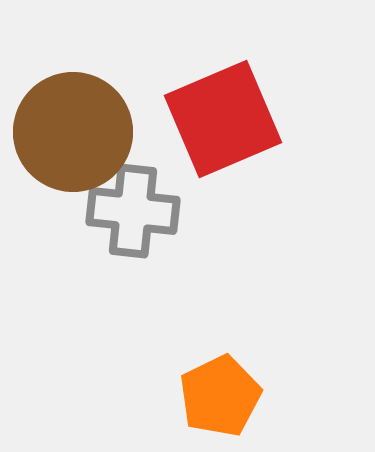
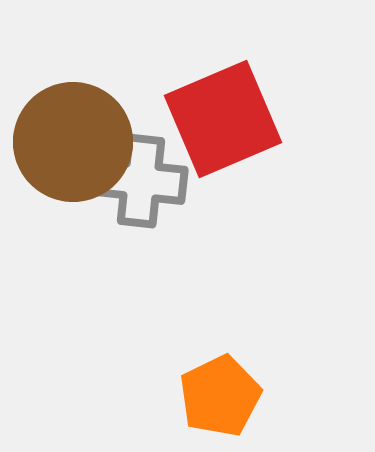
brown circle: moved 10 px down
gray cross: moved 8 px right, 30 px up
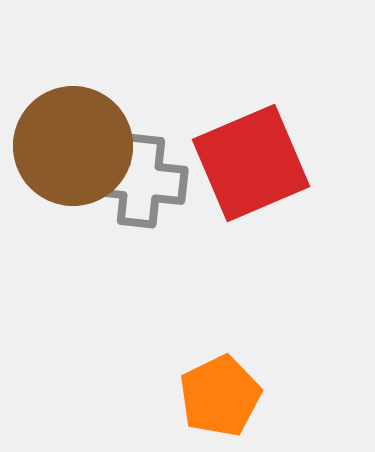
red square: moved 28 px right, 44 px down
brown circle: moved 4 px down
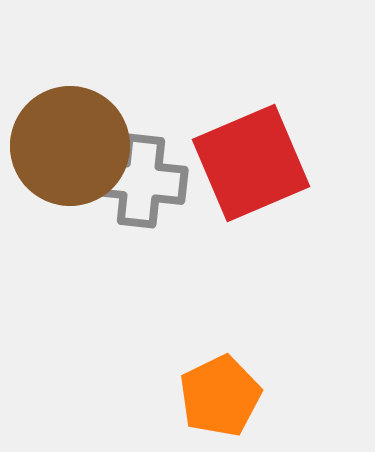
brown circle: moved 3 px left
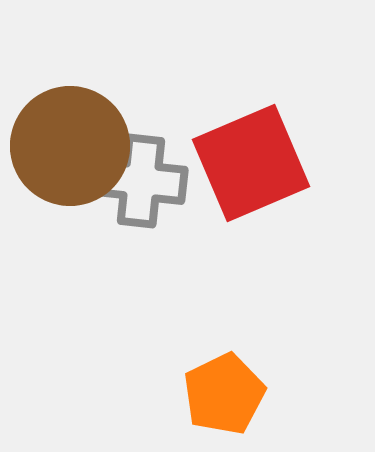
orange pentagon: moved 4 px right, 2 px up
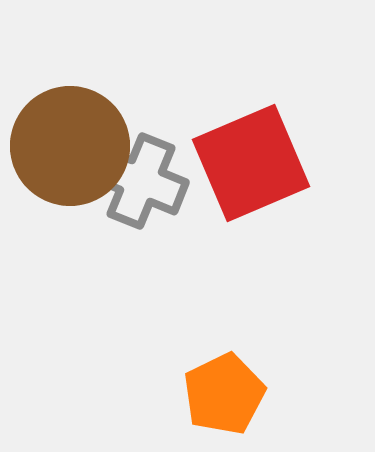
gray cross: rotated 16 degrees clockwise
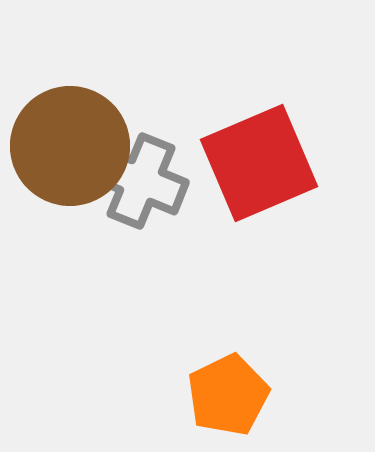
red square: moved 8 px right
orange pentagon: moved 4 px right, 1 px down
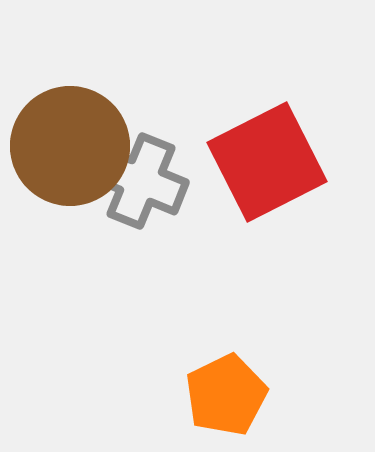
red square: moved 8 px right, 1 px up; rotated 4 degrees counterclockwise
orange pentagon: moved 2 px left
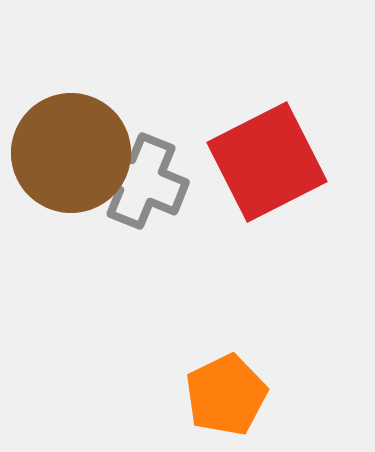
brown circle: moved 1 px right, 7 px down
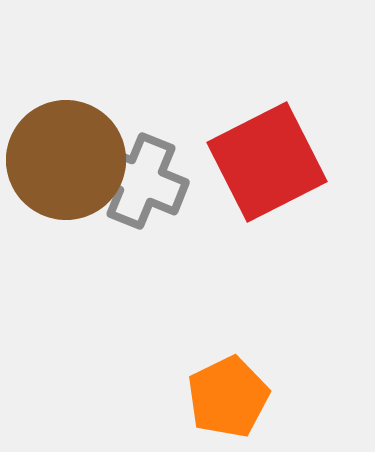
brown circle: moved 5 px left, 7 px down
orange pentagon: moved 2 px right, 2 px down
